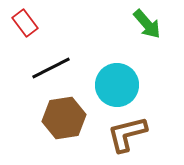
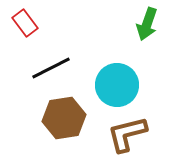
green arrow: rotated 60 degrees clockwise
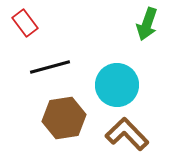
black line: moved 1 px left, 1 px up; rotated 12 degrees clockwise
brown L-shape: rotated 60 degrees clockwise
